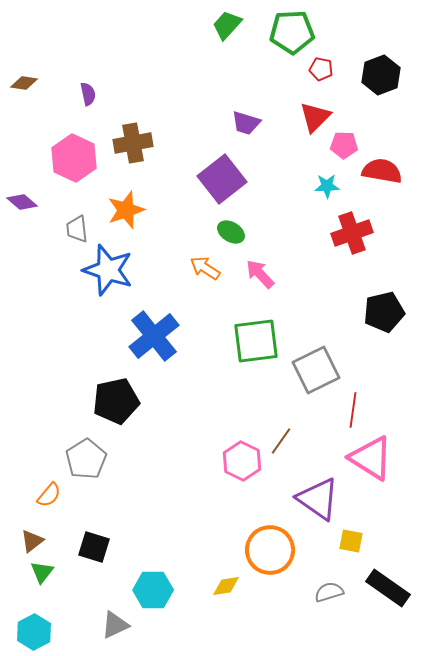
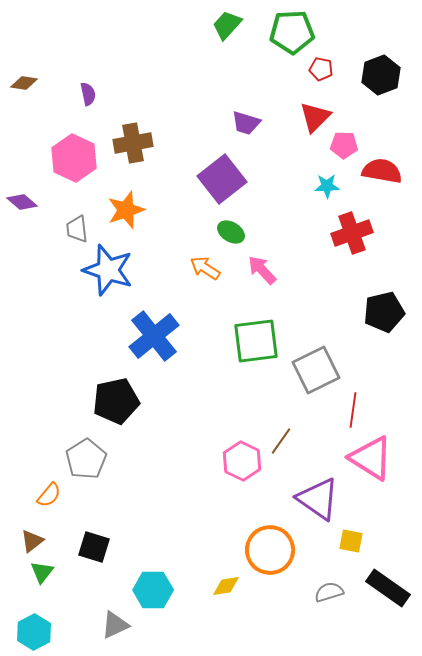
pink arrow at (260, 274): moved 2 px right, 4 px up
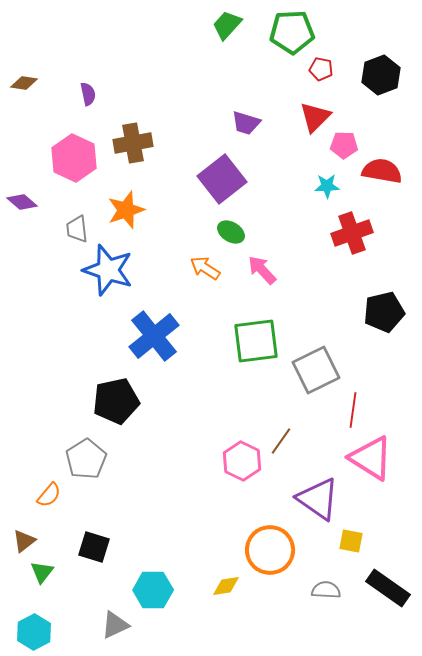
brown triangle at (32, 541): moved 8 px left
gray semicircle at (329, 592): moved 3 px left, 2 px up; rotated 20 degrees clockwise
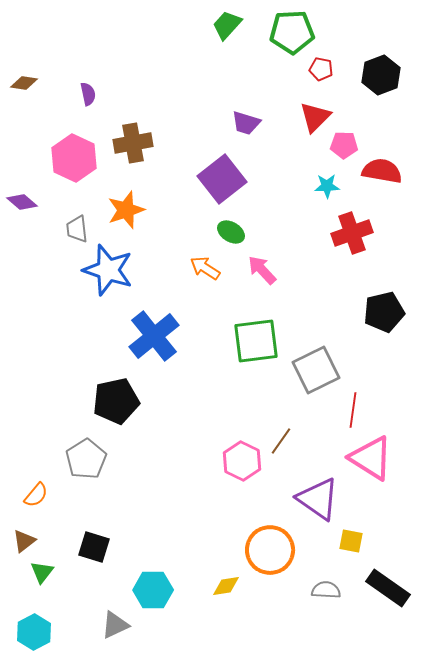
orange semicircle at (49, 495): moved 13 px left
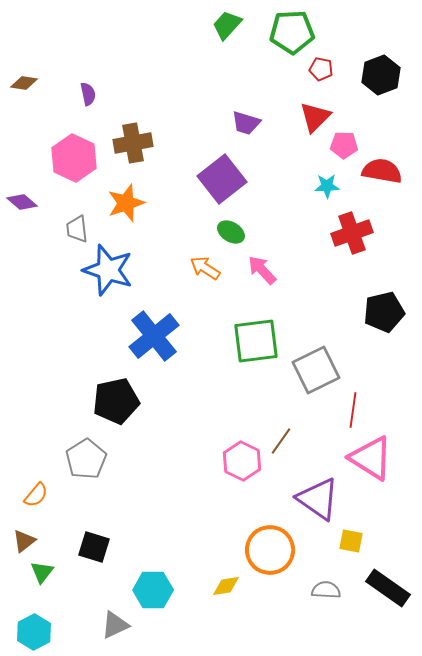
orange star at (126, 210): moved 7 px up
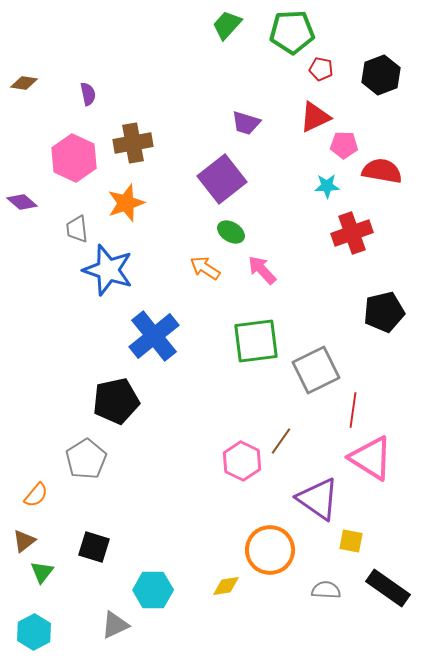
red triangle at (315, 117): rotated 20 degrees clockwise
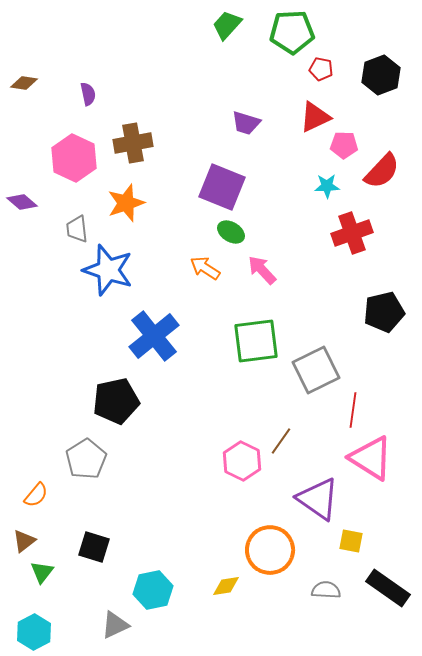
red semicircle at (382, 171): rotated 123 degrees clockwise
purple square at (222, 179): moved 8 px down; rotated 30 degrees counterclockwise
cyan hexagon at (153, 590): rotated 12 degrees counterclockwise
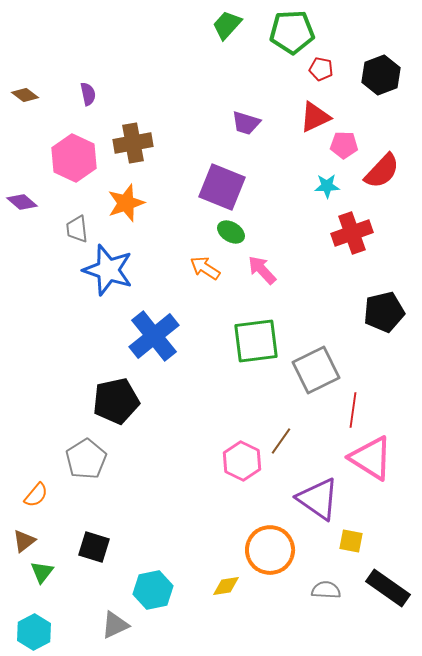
brown diamond at (24, 83): moved 1 px right, 12 px down; rotated 28 degrees clockwise
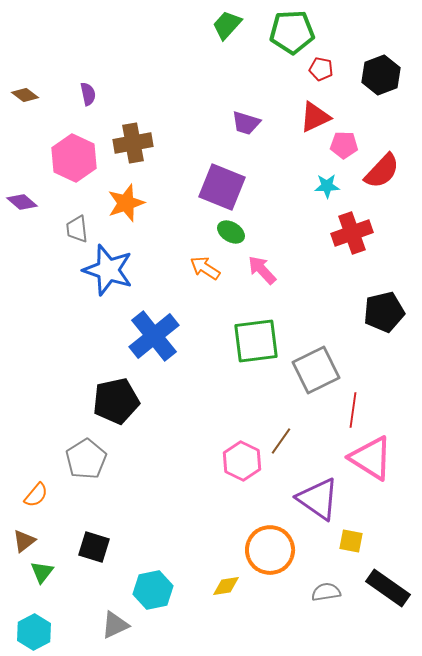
gray semicircle at (326, 590): moved 2 px down; rotated 12 degrees counterclockwise
